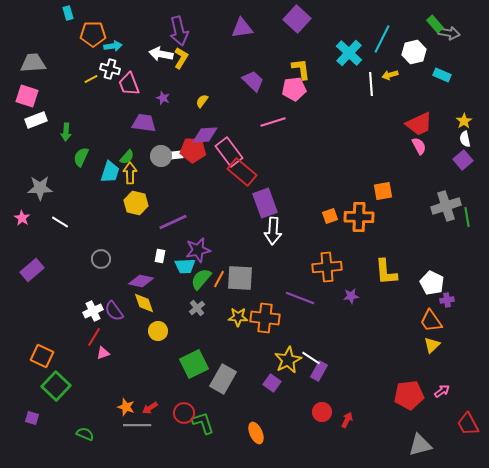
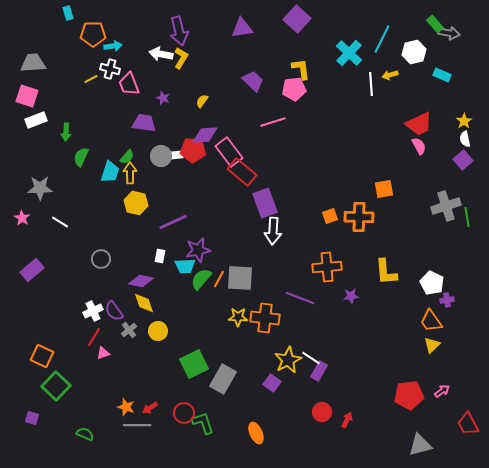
orange square at (383, 191): moved 1 px right, 2 px up
gray cross at (197, 308): moved 68 px left, 22 px down
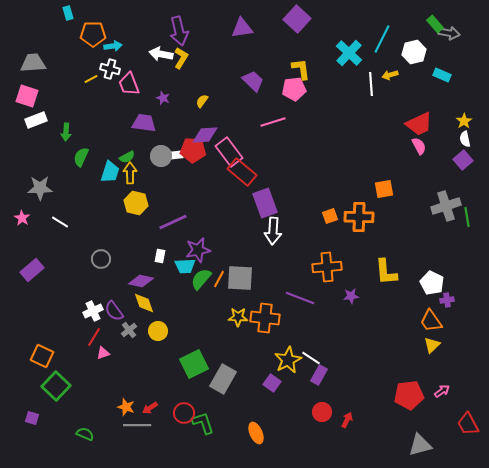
green semicircle at (127, 157): rotated 21 degrees clockwise
purple rectangle at (319, 371): moved 4 px down
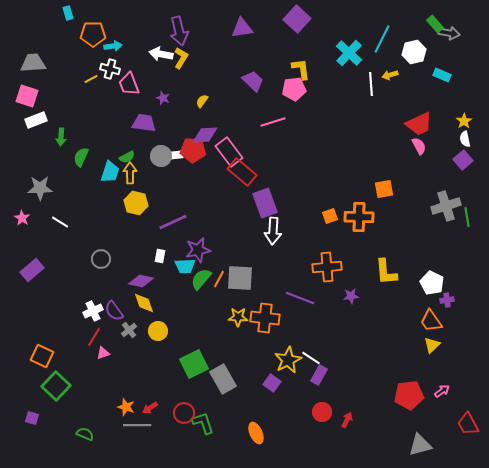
green arrow at (66, 132): moved 5 px left, 5 px down
gray rectangle at (223, 379): rotated 60 degrees counterclockwise
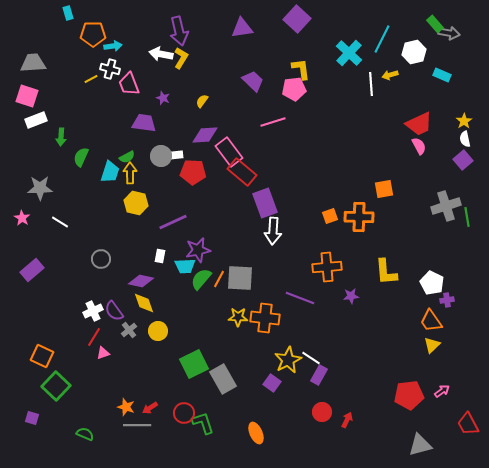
red pentagon at (193, 150): moved 22 px down
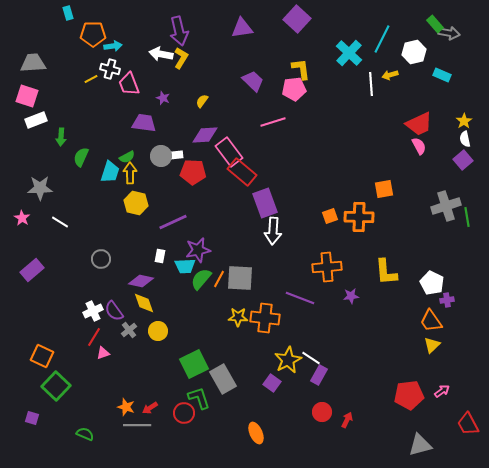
green L-shape at (203, 423): moved 4 px left, 25 px up
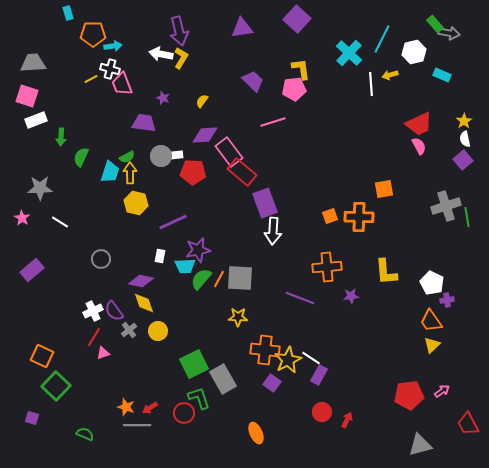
pink trapezoid at (129, 84): moved 7 px left
orange cross at (265, 318): moved 32 px down
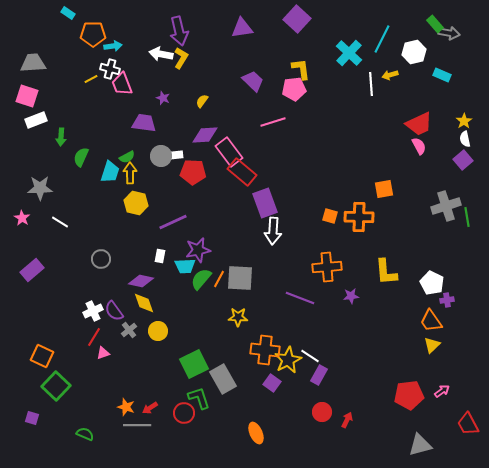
cyan rectangle at (68, 13): rotated 40 degrees counterclockwise
orange square at (330, 216): rotated 35 degrees clockwise
white line at (311, 358): moved 1 px left, 2 px up
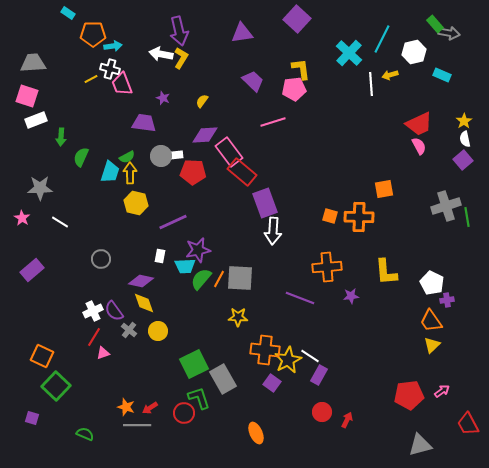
purple triangle at (242, 28): moved 5 px down
gray cross at (129, 330): rotated 14 degrees counterclockwise
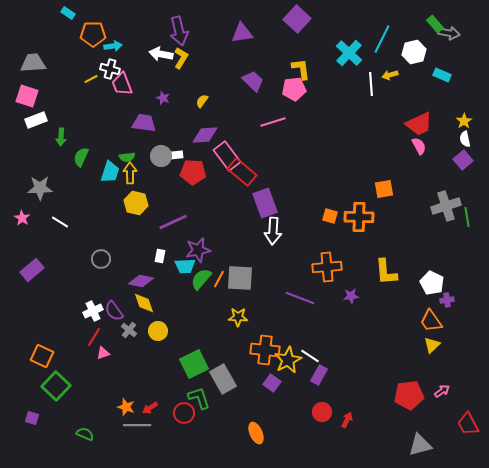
pink rectangle at (229, 152): moved 2 px left, 4 px down
green semicircle at (127, 157): rotated 21 degrees clockwise
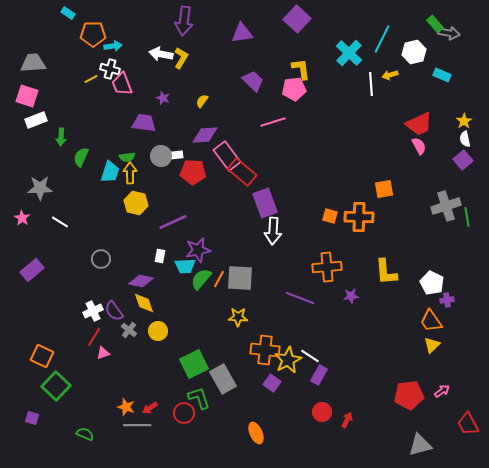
purple arrow at (179, 31): moved 5 px right, 10 px up; rotated 20 degrees clockwise
